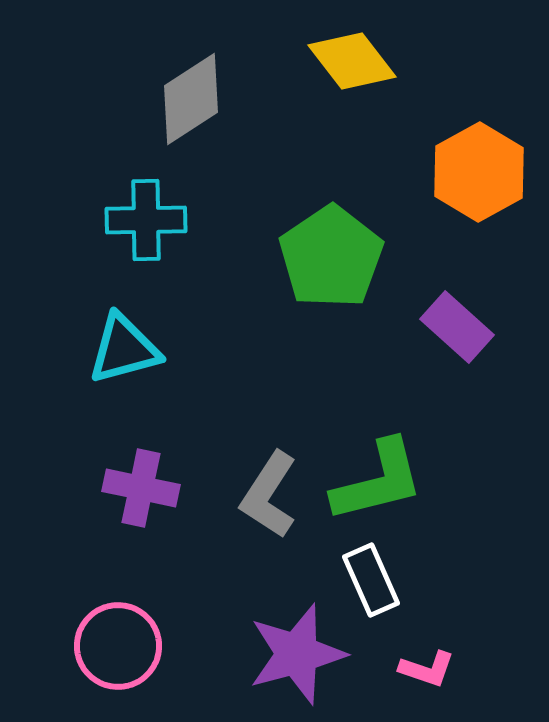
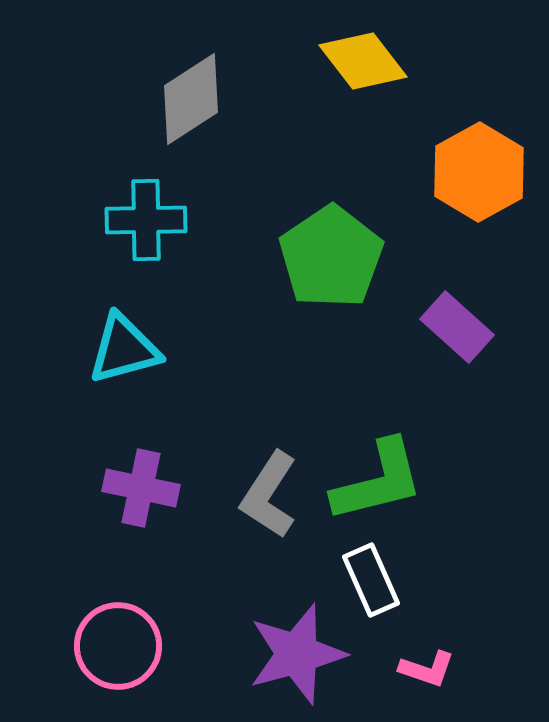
yellow diamond: moved 11 px right
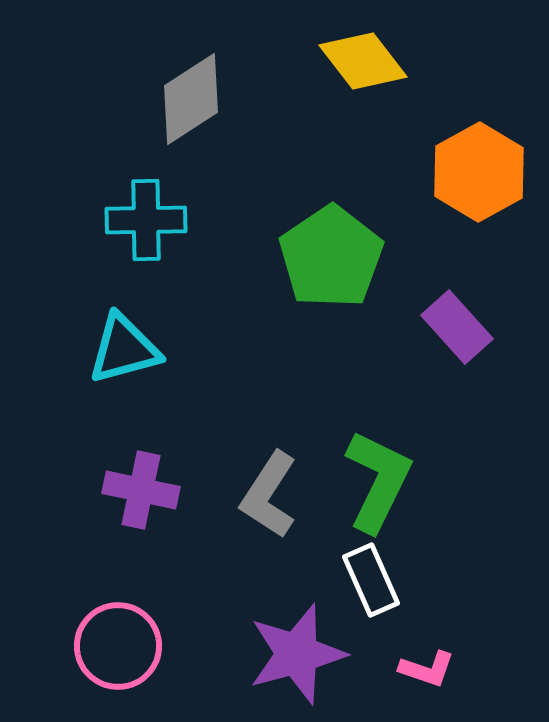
purple rectangle: rotated 6 degrees clockwise
green L-shape: rotated 50 degrees counterclockwise
purple cross: moved 2 px down
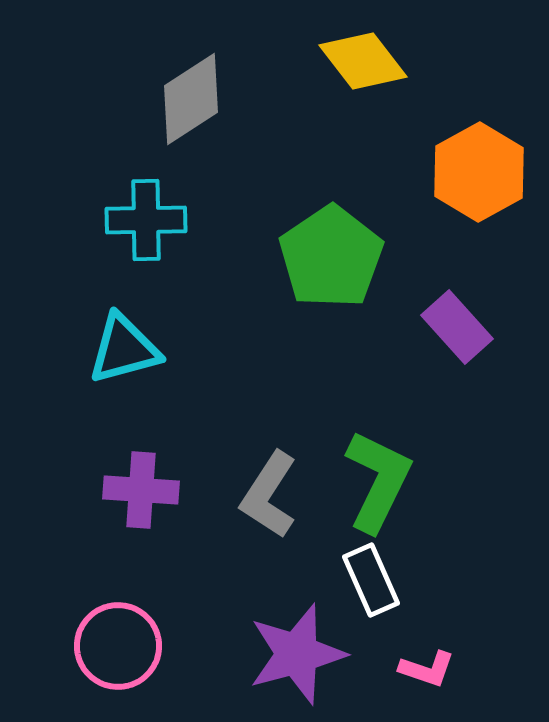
purple cross: rotated 8 degrees counterclockwise
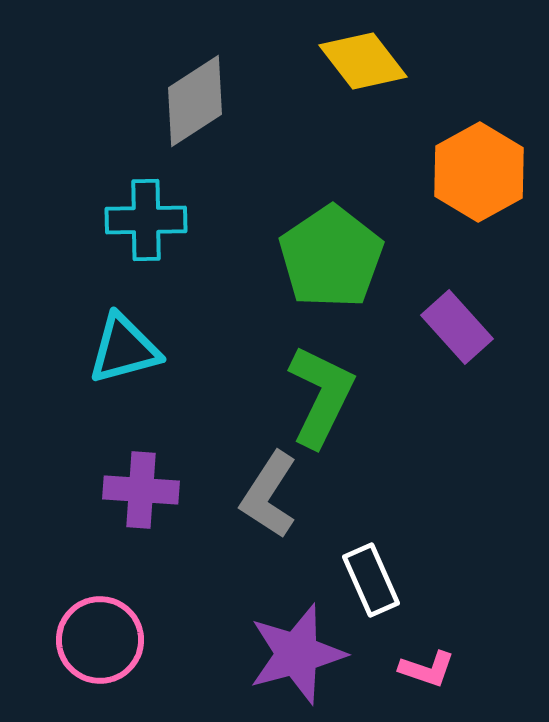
gray diamond: moved 4 px right, 2 px down
green L-shape: moved 57 px left, 85 px up
pink circle: moved 18 px left, 6 px up
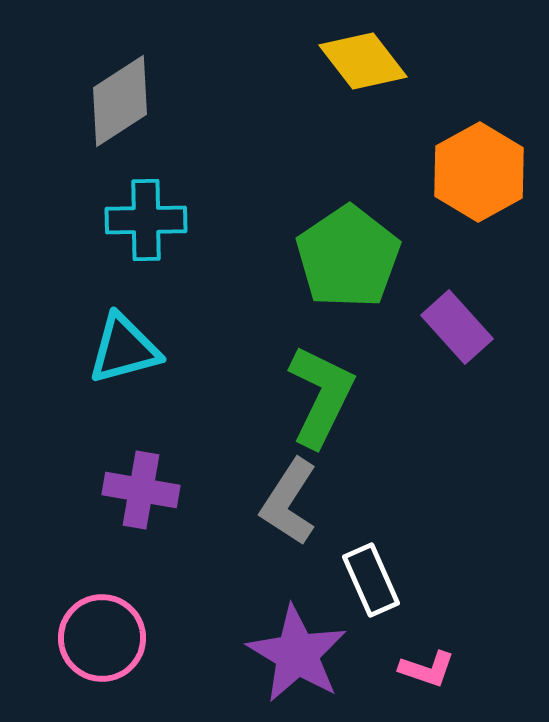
gray diamond: moved 75 px left
green pentagon: moved 17 px right
purple cross: rotated 6 degrees clockwise
gray L-shape: moved 20 px right, 7 px down
pink circle: moved 2 px right, 2 px up
purple star: rotated 26 degrees counterclockwise
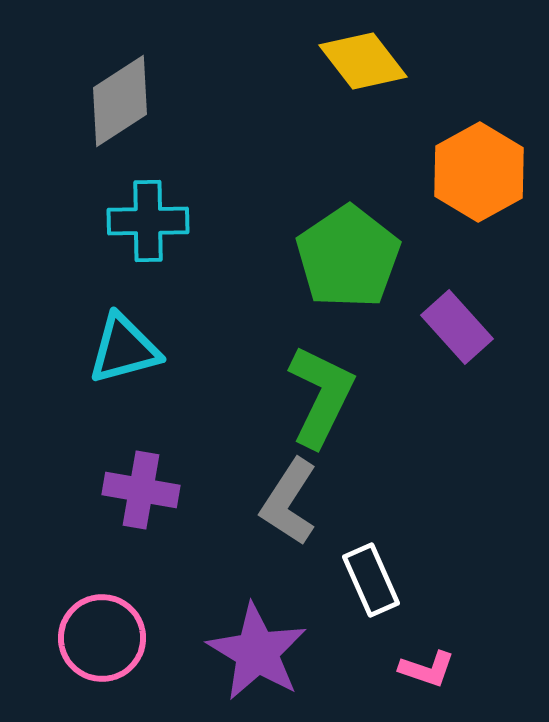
cyan cross: moved 2 px right, 1 px down
purple star: moved 40 px left, 2 px up
